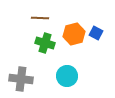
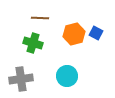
green cross: moved 12 px left
gray cross: rotated 15 degrees counterclockwise
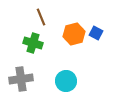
brown line: moved 1 px right, 1 px up; rotated 66 degrees clockwise
cyan circle: moved 1 px left, 5 px down
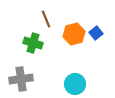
brown line: moved 5 px right, 2 px down
blue square: rotated 24 degrees clockwise
cyan circle: moved 9 px right, 3 px down
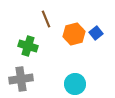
green cross: moved 5 px left, 3 px down
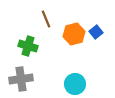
blue square: moved 1 px up
